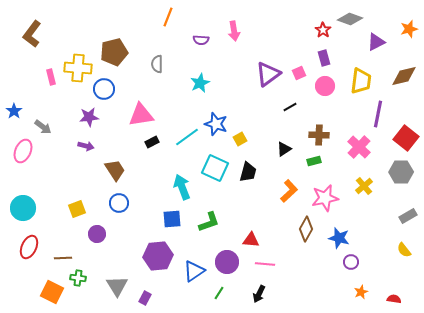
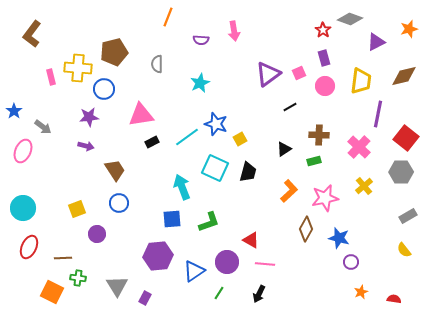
red triangle at (251, 240): rotated 24 degrees clockwise
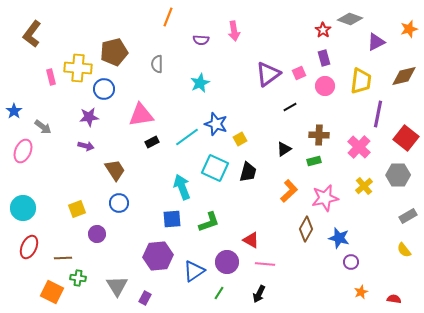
gray hexagon at (401, 172): moved 3 px left, 3 px down
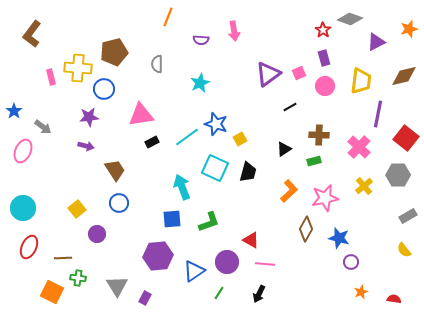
yellow square at (77, 209): rotated 18 degrees counterclockwise
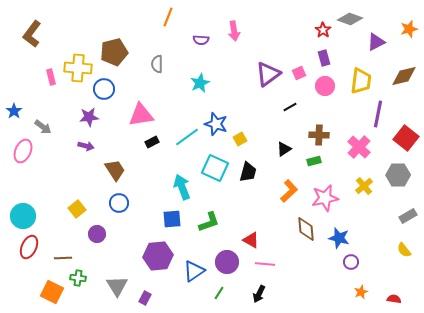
cyan circle at (23, 208): moved 8 px down
brown diamond at (306, 229): rotated 35 degrees counterclockwise
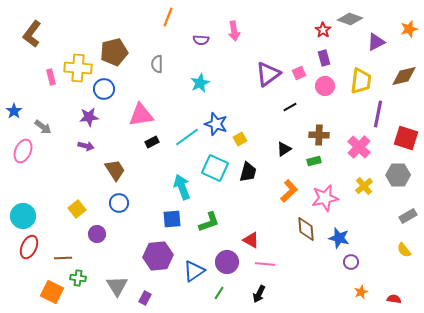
red square at (406, 138): rotated 20 degrees counterclockwise
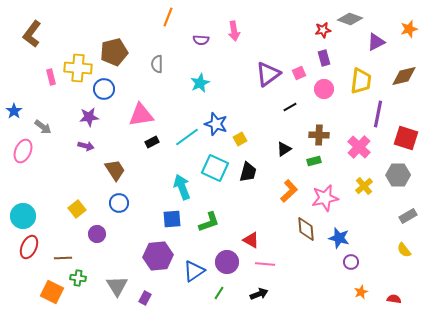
red star at (323, 30): rotated 28 degrees clockwise
pink circle at (325, 86): moved 1 px left, 3 px down
black arrow at (259, 294): rotated 138 degrees counterclockwise
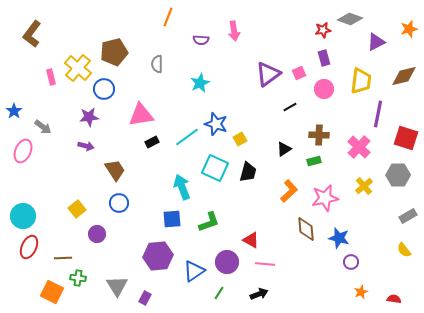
yellow cross at (78, 68): rotated 36 degrees clockwise
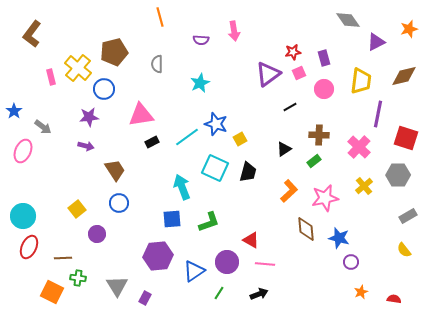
orange line at (168, 17): moved 8 px left; rotated 36 degrees counterclockwise
gray diamond at (350, 19): moved 2 px left, 1 px down; rotated 35 degrees clockwise
red star at (323, 30): moved 30 px left, 22 px down
green rectangle at (314, 161): rotated 24 degrees counterclockwise
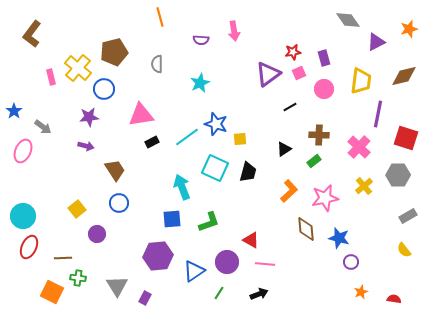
yellow square at (240, 139): rotated 24 degrees clockwise
